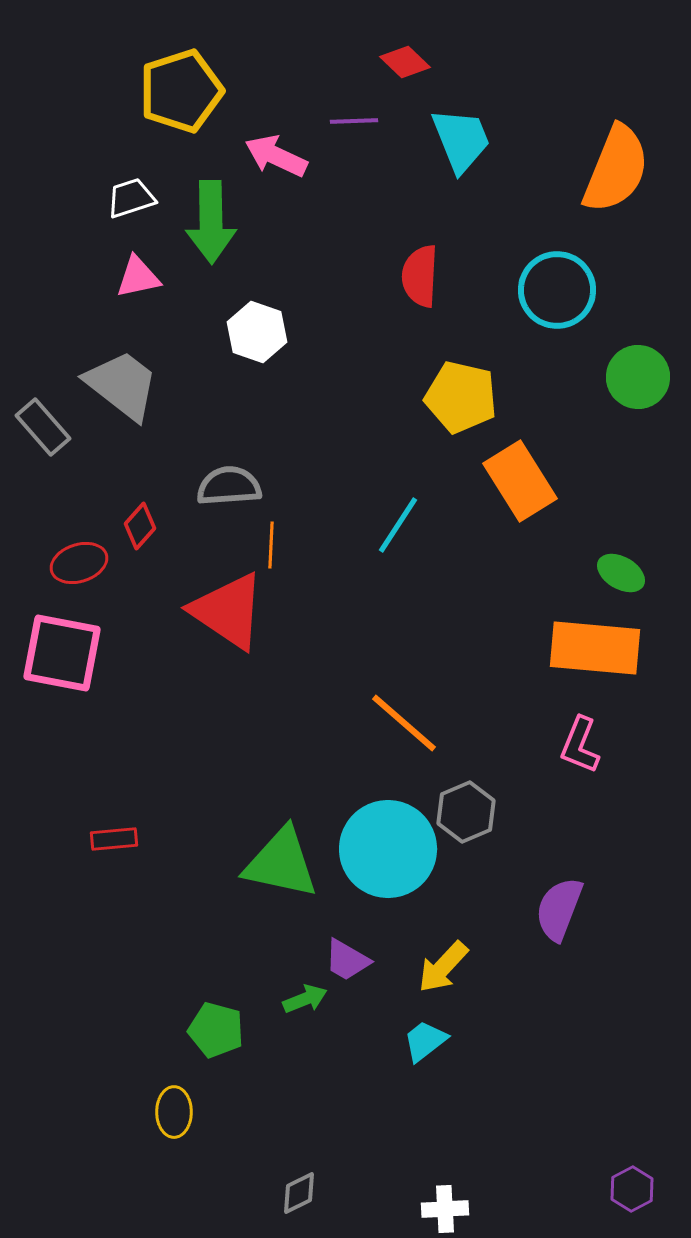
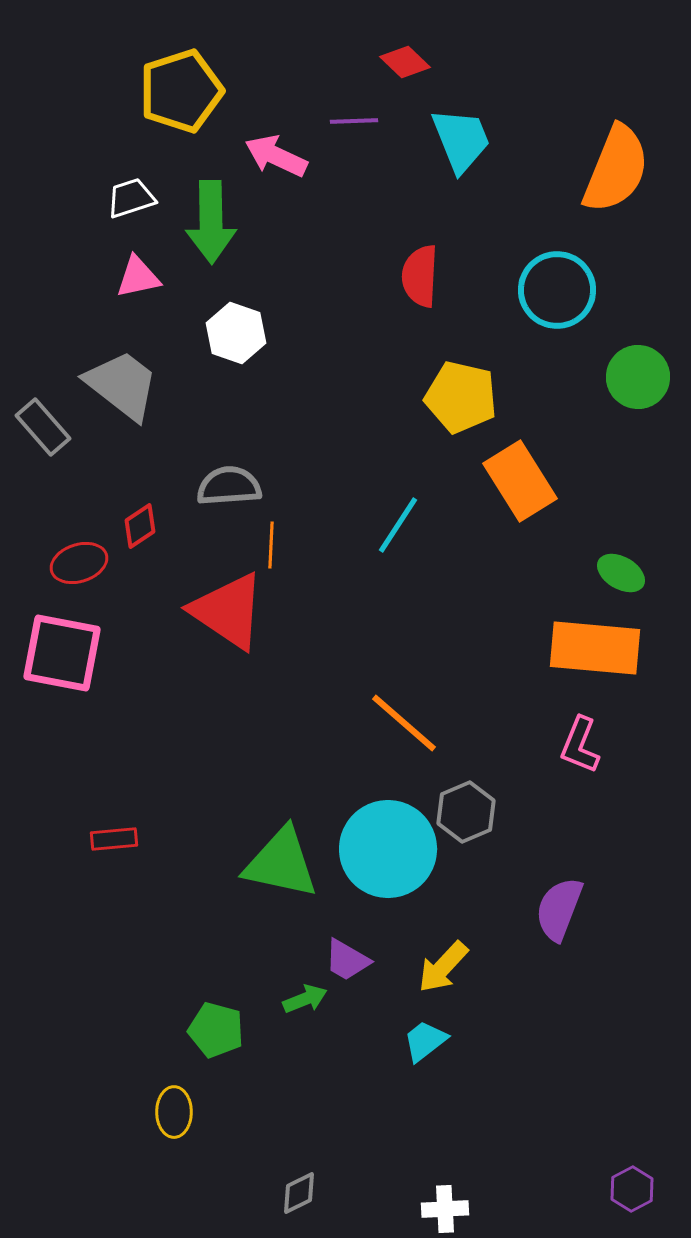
white hexagon at (257, 332): moved 21 px left, 1 px down
red diamond at (140, 526): rotated 15 degrees clockwise
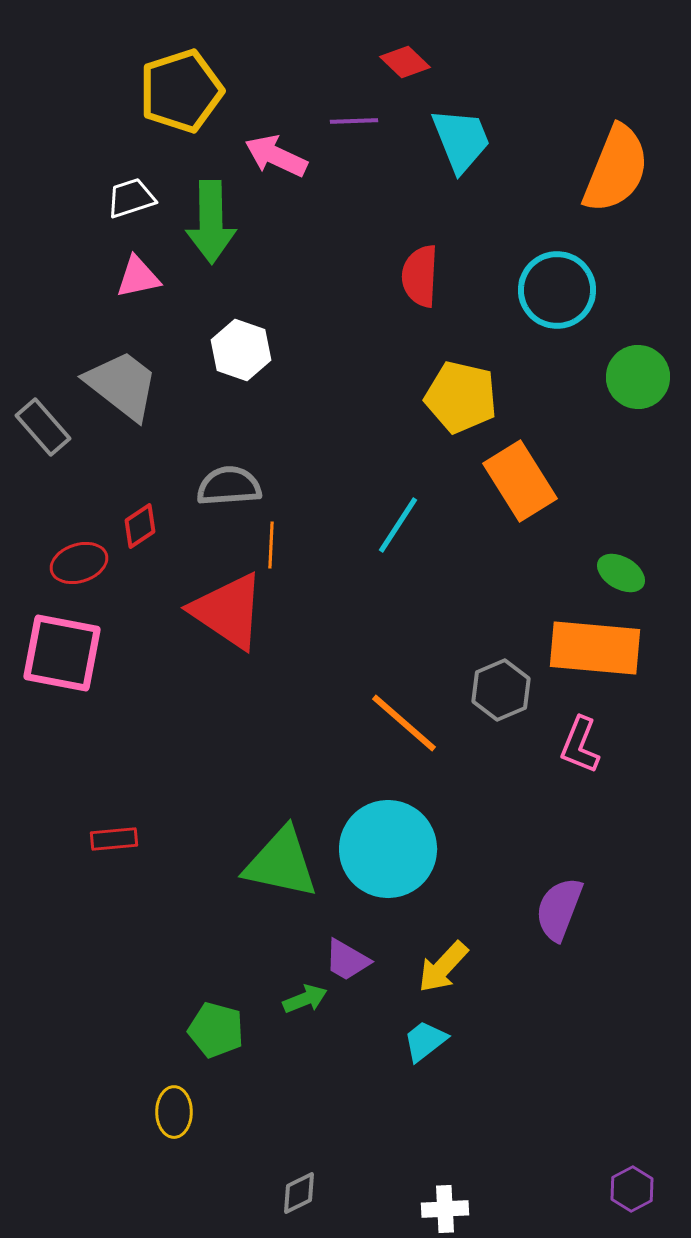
white hexagon at (236, 333): moved 5 px right, 17 px down
gray hexagon at (466, 812): moved 35 px right, 122 px up
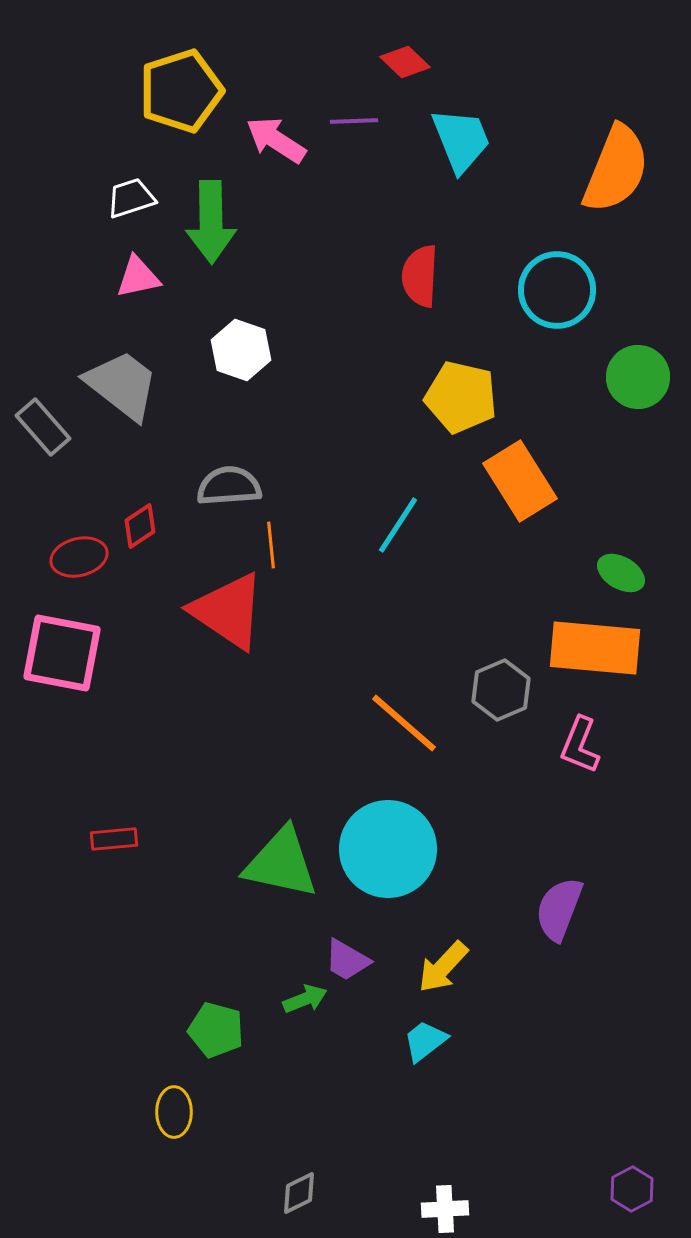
pink arrow at (276, 156): moved 16 px up; rotated 8 degrees clockwise
orange line at (271, 545): rotated 9 degrees counterclockwise
red ellipse at (79, 563): moved 6 px up; rotated 4 degrees clockwise
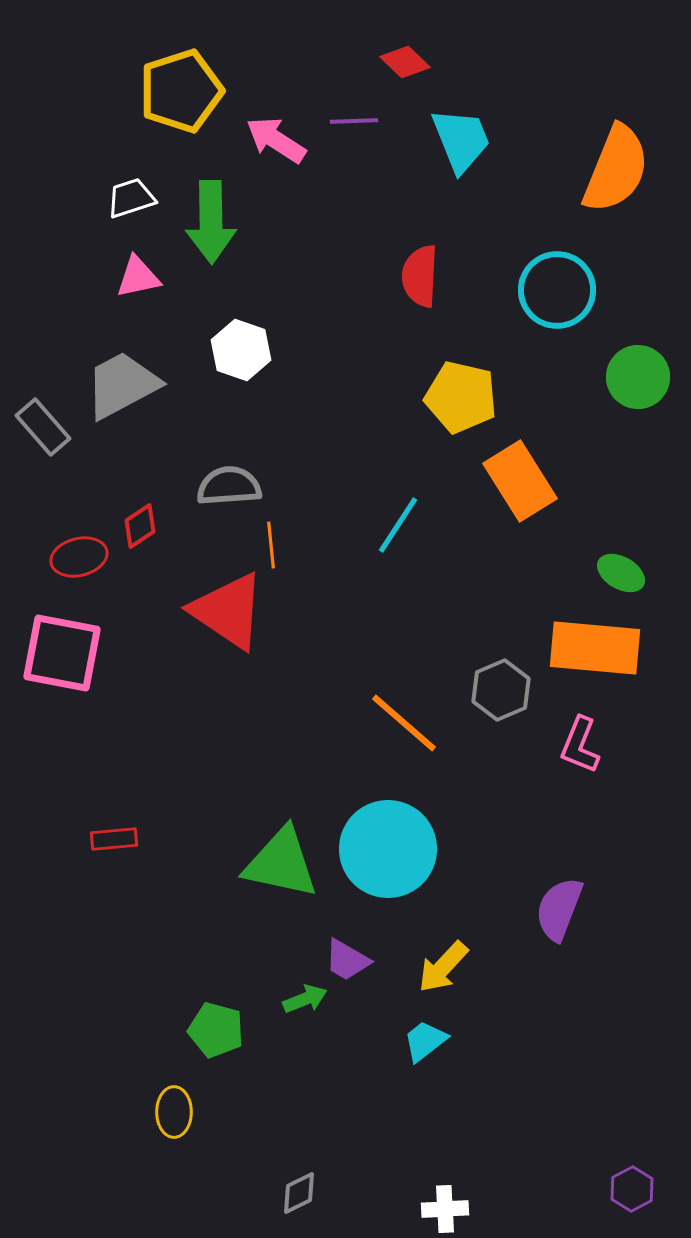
gray trapezoid at (122, 385): rotated 66 degrees counterclockwise
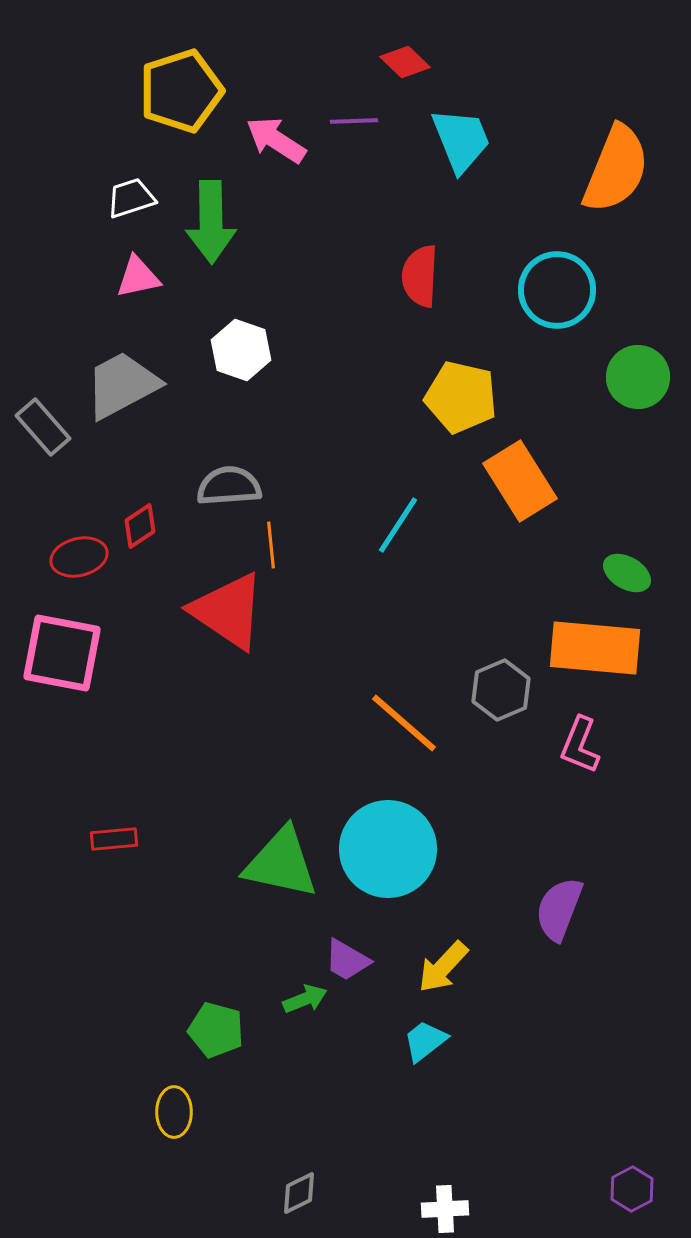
green ellipse at (621, 573): moved 6 px right
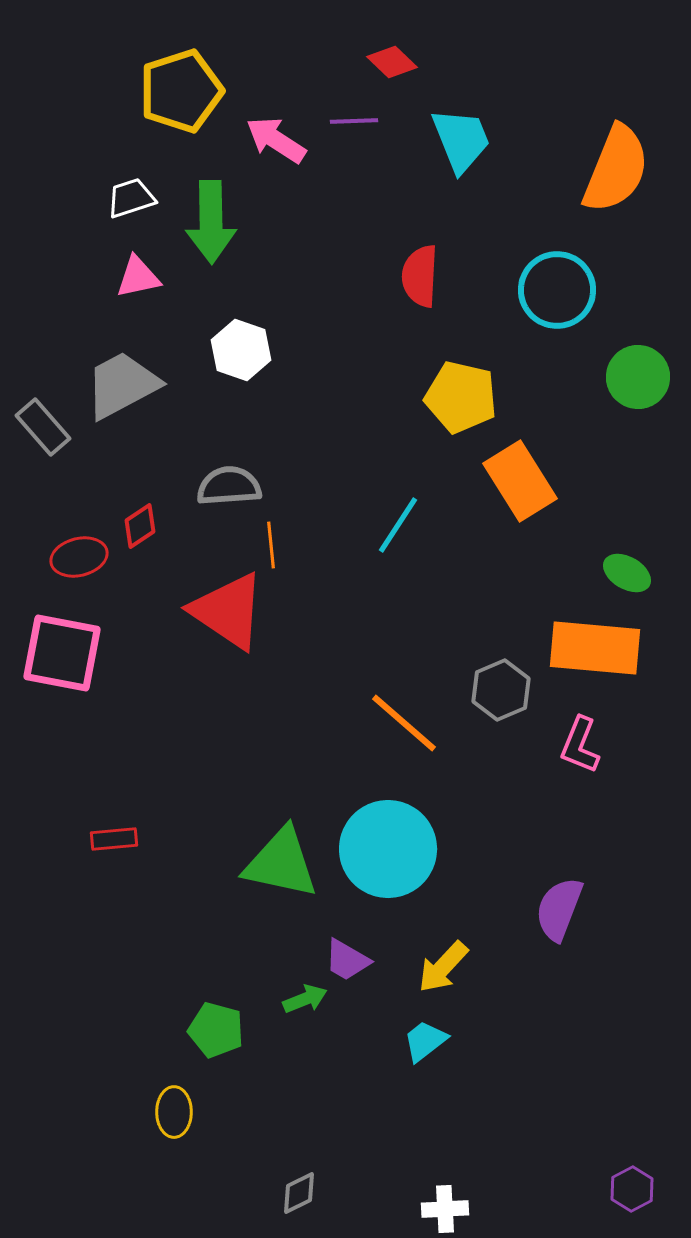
red diamond at (405, 62): moved 13 px left
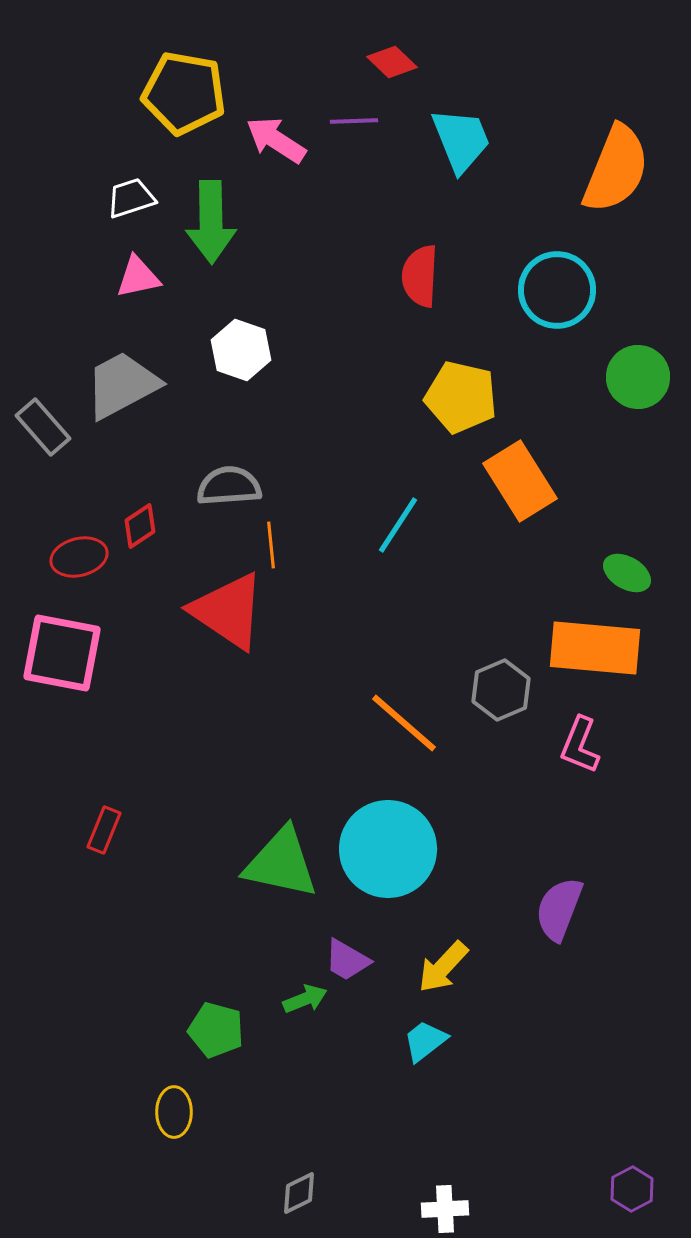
yellow pentagon at (181, 91): moved 3 px right, 2 px down; rotated 28 degrees clockwise
red rectangle at (114, 839): moved 10 px left, 9 px up; rotated 63 degrees counterclockwise
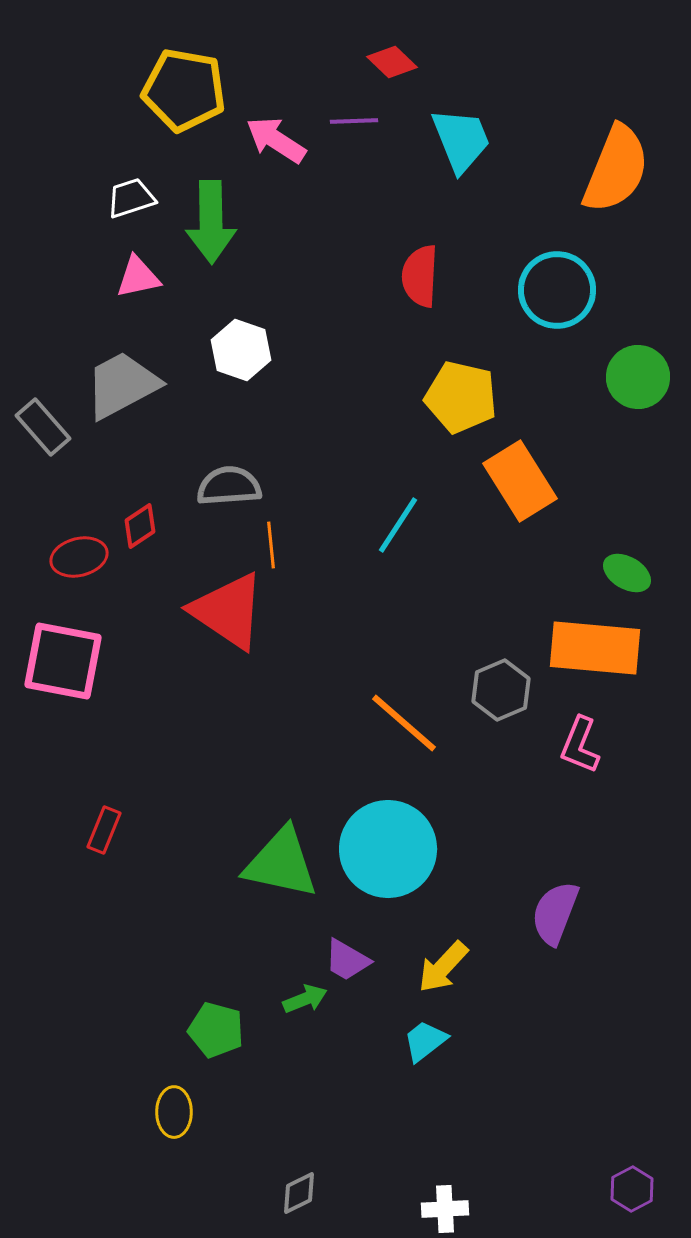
yellow pentagon at (184, 93): moved 3 px up
pink square at (62, 653): moved 1 px right, 8 px down
purple semicircle at (559, 909): moved 4 px left, 4 px down
